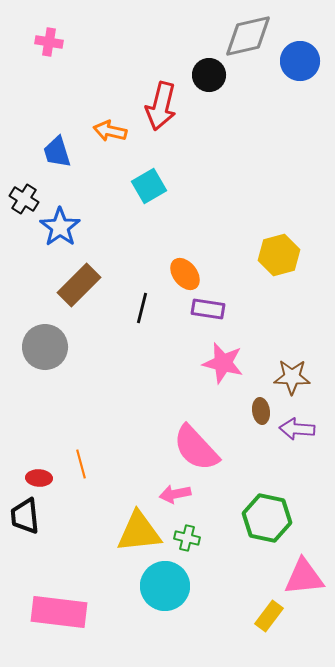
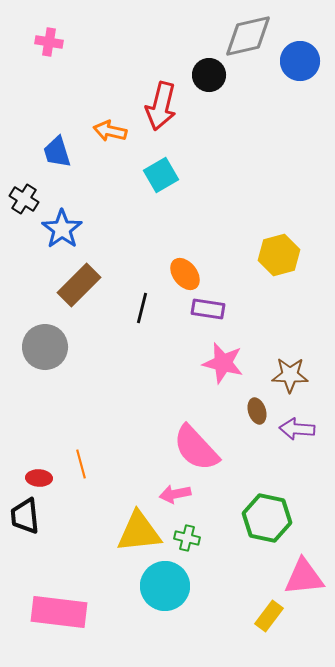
cyan square: moved 12 px right, 11 px up
blue star: moved 2 px right, 2 px down
brown star: moved 2 px left, 2 px up
brown ellipse: moved 4 px left; rotated 10 degrees counterclockwise
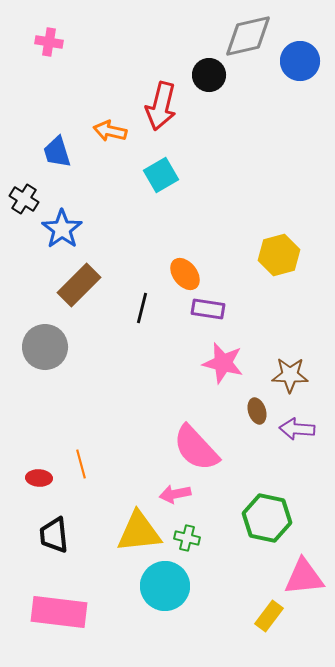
black trapezoid: moved 29 px right, 19 px down
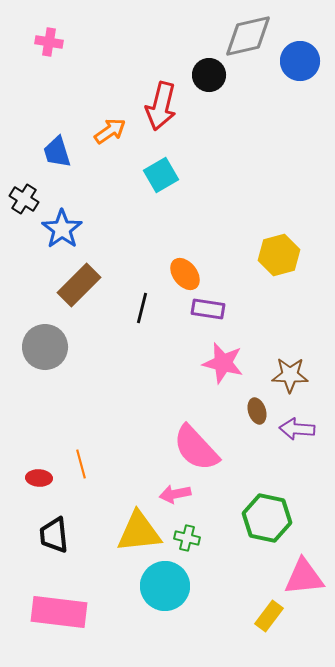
orange arrow: rotated 132 degrees clockwise
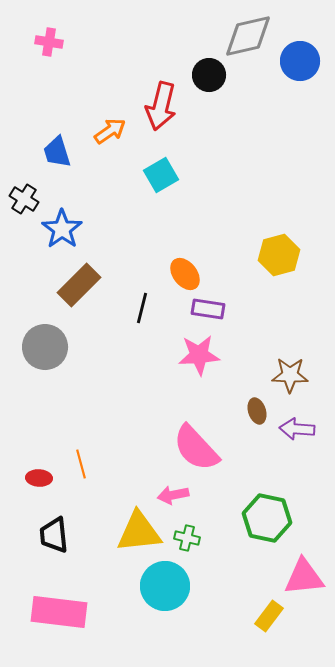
pink star: moved 24 px left, 8 px up; rotated 18 degrees counterclockwise
pink arrow: moved 2 px left, 1 px down
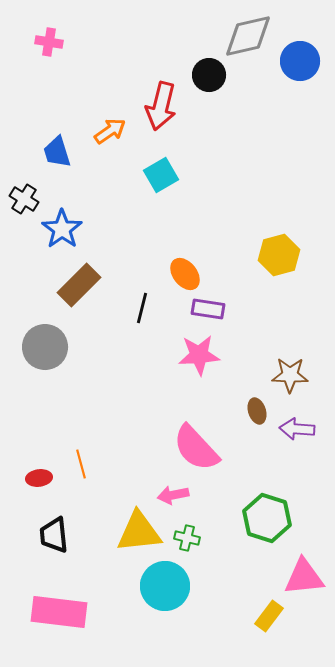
red ellipse: rotated 10 degrees counterclockwise
green hexagon: rotated 6 degrees clockwise
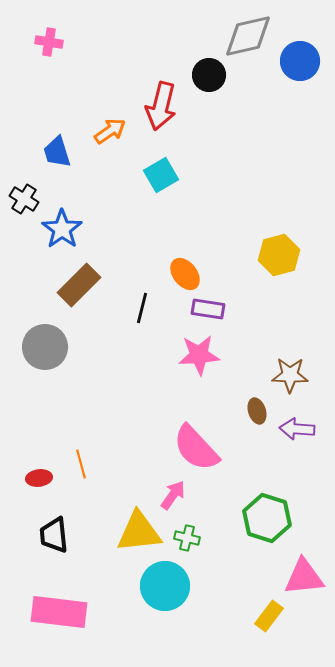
pink arrow: rotated 136 degrees clockwise
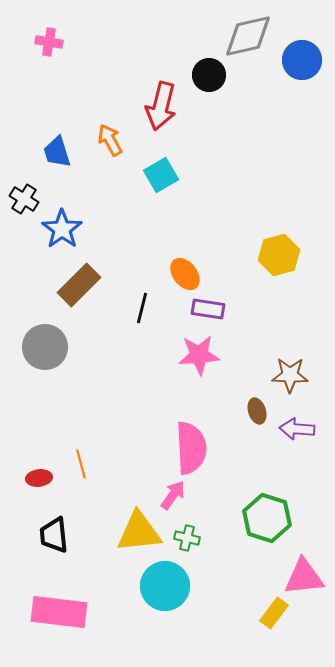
blue circle: moved 2 px right, 1 px up
orange arrow: moved 9 px down; rotated 84 degrees counterclockwise
pink semicircle: moved 5 px left; rotated 140 degrees counterclockwise
yellow rectangle: moved 5 px right, 3 px up
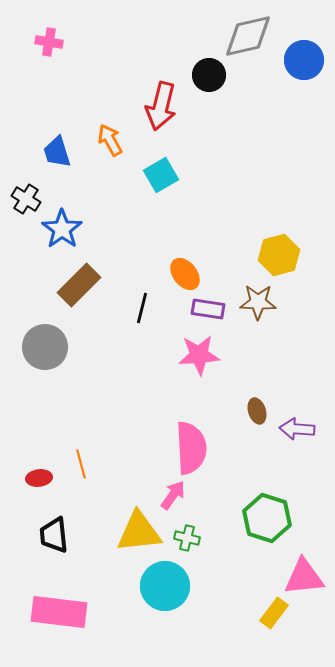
blue circle: moved 2 px right
black cross: moved 2 px right
brown star: moved 32 px left, 73 px up
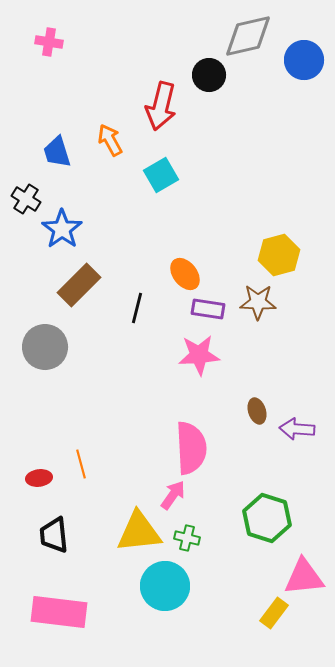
black line: moved 5 px left
